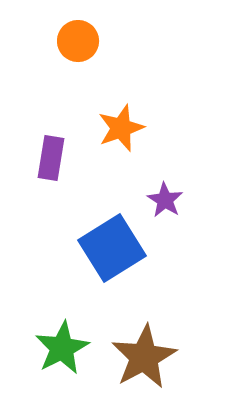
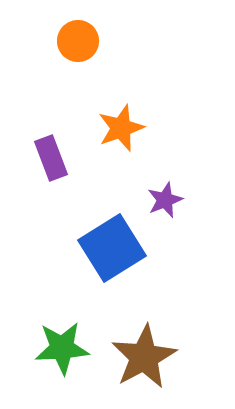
purple rectangle: rotated 30 degrees counterclockwise
purple star: rotated 18 degrees clockwise
green star: rotated 24 degrees clockwise
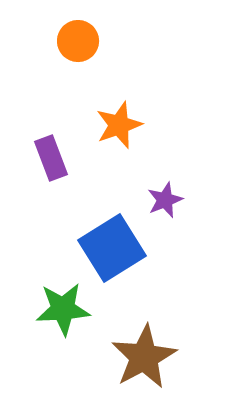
orange star: moved 2 px left, 3 px up
green star: moved 1 px right, 39 px up
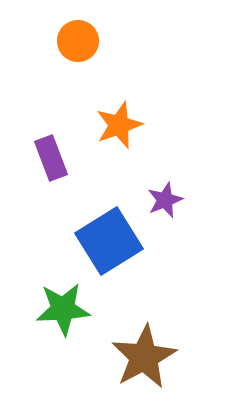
blue square: moved 3 px left, 7 px up
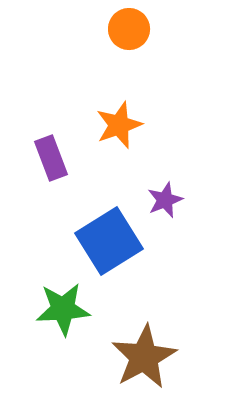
orange circle: moved 51 px right, 12 px up
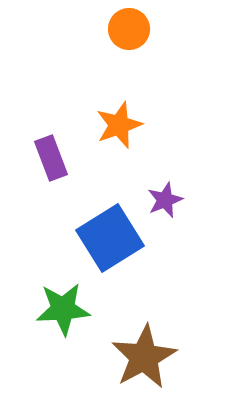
blue square: moved 1 px right, 3 px up
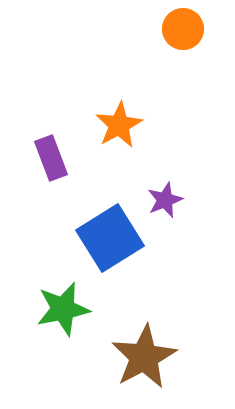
orange circle: moved 54 px right
orange star: rotated 9 degrees counterclockwise
green star: rotated 8 degrees counterclockwise
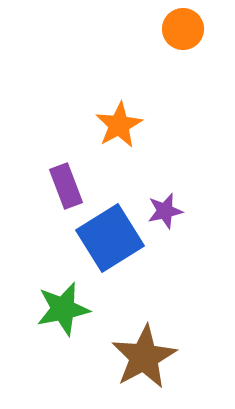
purple rectangle: moved 15 px right, 28 px down
purple star: moved 11 px down; rotated 9 degrees clockwise
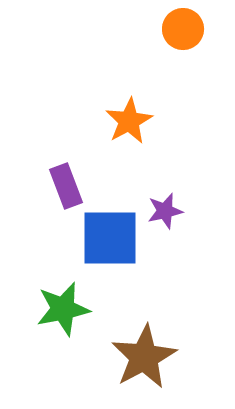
orange star: moved 10 px right, 4 px up
blue square: rotated 32 degrees clockwise
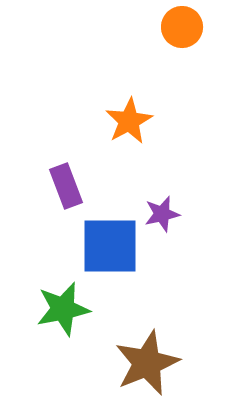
orange circle: moved 1 px left, 2 px up
purple star: moved 3 px left, 3 px down
blue square: moved 8 px down
brown star: moved 3 px right, 6 px down; rotated 6 degrees clockwise
